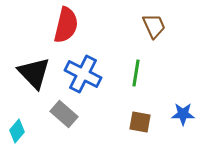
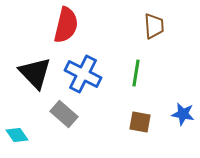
brown trapezoid: rotated 20 degrees clockwise
black triangle: moved 1 px right
blue star: rotated 10 degrees clockwise
cyan diamond: moved 4 px down; rotated 75 degrees counterclockwise
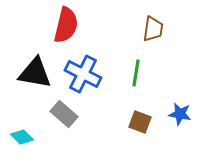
brown trapezoid: moved 1 px left, 3 px down; rotated 12 degrees clockwise
black triangle: rotated 36 degrees counterclockwise
blue star: moved 3 px left
brown square: rotated 10 degrees clockwise
cyan diamond: moved 5 px right, 2 px down; rotated 10 degrees counterclockwise
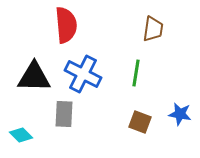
red semicircle: rotated 18 degrees counterclockwise
black triangle: moved 1 px left, 4 px down; rotated 9 degrees counterclockwise
gray rectangle: rotated 52 degrees clockwise
cyan diamond: moved 1 px left, 2 px up
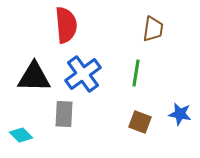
blue cross: rotated 27 degrees clockwise
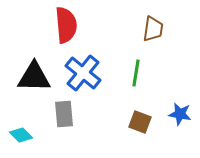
blue cross: moved 1 px up; rotated 15 degrees counterclockwise
gray rectangle: rotated 8 degrees counterclockwise
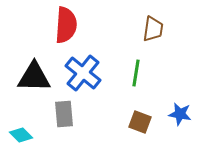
red semicircle: rotated 9 degrees clockwise
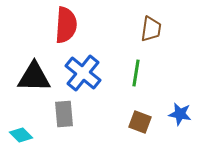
brown trapezoid: moved 2 px left
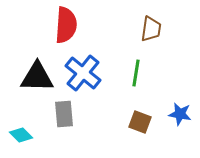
black triangle: moved 3 px right
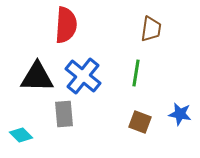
blue cross: moved 3 px down
